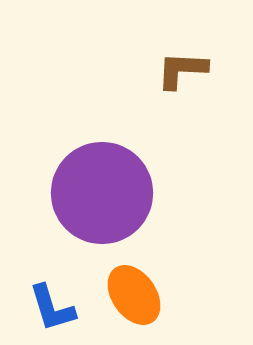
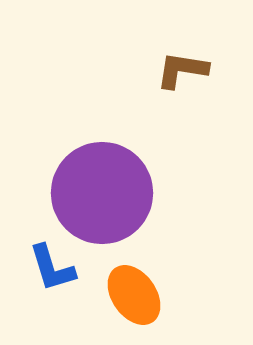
brown L-shape: rotated 6 degrees clockwise
blue L-shape: moved 40 px up
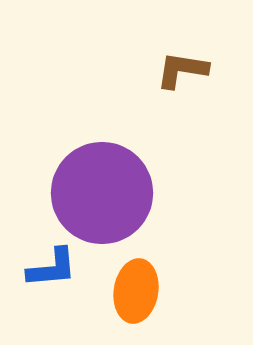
blue L-shape: rotated 78 degrees counterclockwise
orange ellipse: moved 2 px right, 4 px up; rotated 44 degrees clockwise
